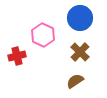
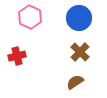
blue circle: moved 1 px left
pink hexagon: moved 13 px left, 18 px up
brown semicircle: moved 1 px down
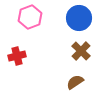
pink hexagon: rotated 15 degrees clockwise
brown cross: moved 1 px right, 1 px up
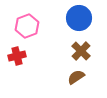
pink hexagon: moved 3 px left, 9 px down
brown semicircle: moved 1 px right, 5 px up
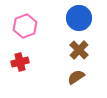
pink hexagon: moved 2 px left
brown cross: moved 2 px left, 1 px up
red cross: moved 3 px right, 6 px down
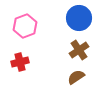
brown cross: rotated 12 degrees clockwise
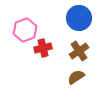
pink hexagon: moved 4 px down
brown cross: moved 1 px down
red cross: moved 23 px right, 14 px up
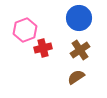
brown cross: moved 1 px right, 1 px up
